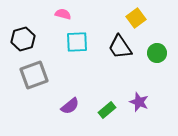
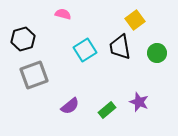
yellow square: moved 1 px left, 2 px down
cyan square: moved 8 px right, 8 px down; rotated 30 degrees counterclockwise
black trapezoid: rotated 24 degrees clockwise
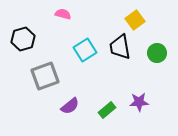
gray square: moved 11 px right, 1 px down
purple star: rotated 24 degrees counterclockwise
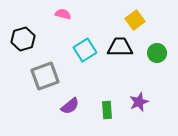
black trapezoid: rotated 100 degrees clockwise
purple star: rotated 18 degrees counterclockwise
green rectangle: rotated 54 degrees counterclockwise
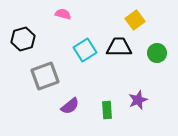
black trapezoid: moved 1 px left
purple star: moved 1 px left, 2 px up
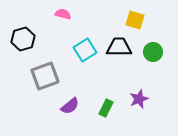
yellow square: rotated 36 degrees counterclockwise
green circle: moved 4 px left, 1 px up
purple star: moved 1 px right, 1 px up
green rectangle: moved 1 px left, 2 px up; rotated 30 degrees clockwise
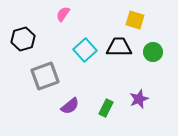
pink semicircle: rotated 70 degrees counterclockwise
cyan square: rotated 10 degrees counterclockwise
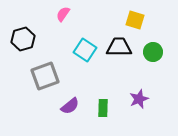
cyan square: rotated 15 degrees counterclockwise
green rectangle: moved 3 px left; rotated 24 degrees counterclockwise
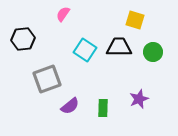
black hexagon: rotated 10 degrees clockwise
gray square: moved 2 px right, 3 px down
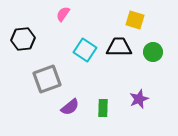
purple semicircle: moved 1 px down
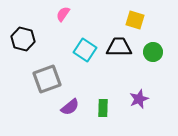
black hexagon: rotated 20 degrees clockwise
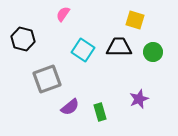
cyan square: moved 2 px left
green rectangle: moved 3 px left, 4 px down; rotated 18 degrees counterclockwise
